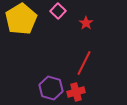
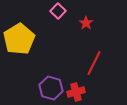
yellow pentagon: moved 2 px left, 20 px down
red line: moved 10 px right
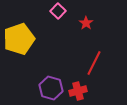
yellow pentagon: rotated 12 degrees clockwise
red cross: moved 2 px right, 1 px up
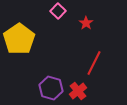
yellow pentagon: rotated 16 degrees counterclockwise
red cross: rotated 24 degrees counterclockwise
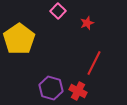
red star: moved 1 px right; rotated 16 degrees clockwise
red cross: rotated 24 degrees counterclockwise
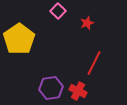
purple hexagon: rotated 25 degrees counterclockwise
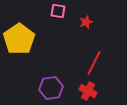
pink square: rotated 35 degrees counterclockwise
red star: moved 1 px left, 1 px up
red cross: moved 10 px right
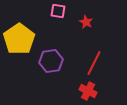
red star: rotated 24 degrees counterclockwise
purple hexagon: moved 27 px up
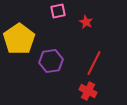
pink square: rotated 21 degrees counterclockwise
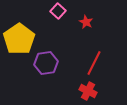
pink square: rotated 35 degrees counterclockwise
purple hexagon: moved 5 px left, 2 px down
